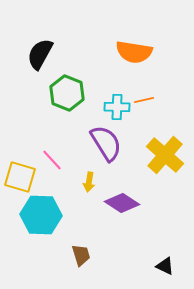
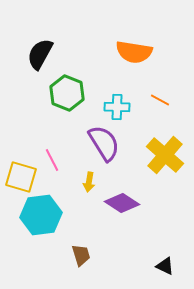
orange line: moved 16 px right; rotated 42 degrees clockwise
purple semicircle: moved 2 px left
pink line: rotated 15 degrees clockwise
yellow square: moved 1 px right
cyan hexagon: rotated 9 degrees counterclockwise
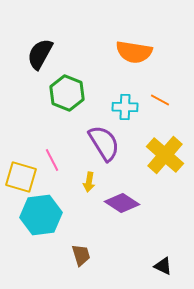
cyan cross: moved 8 px right
black triangle: moved 2 px left
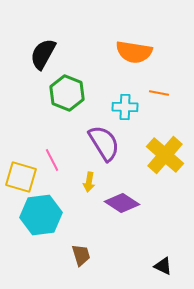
black semicircle: moved 3 px right
orange line: moved 1 px left, 7 px up; rotated 18 degrees counterclockwise
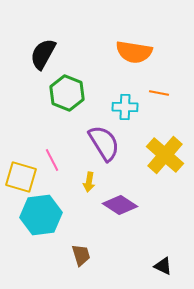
purple diamond: moved 2 px left, 2 px down
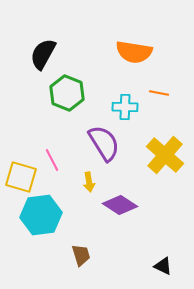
yellow arrow: rotated 18 degrees counterclockwise
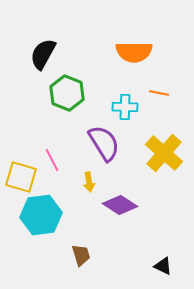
orange semicircle: rotated 9 degrees counterclockwise
yellow cross: moved 1 px left, 2 px up
